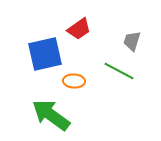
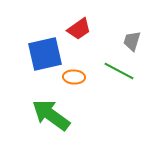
orange ellipse: moved 4 px up
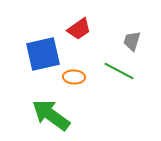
blue square: moved 2 px left
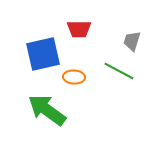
red trapezoid: rotated 35 degrees clockwise
green arrow: moved 4 px left, 5 px up
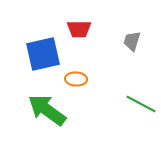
green line: moved 22 px right, 33 px down
orange ellipse: moved 2 px right, 2 px down
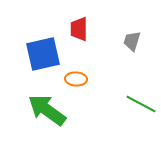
red trapezoid: rotated 90 degrees clockwise
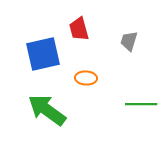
red trapezoid: rotated 15 degrees counterclockwise
gray trapezoid: moved 3 px left
orange ellipse: moved 10 px right, 1 px up
green line: rotated 28 degrees counterclockwise
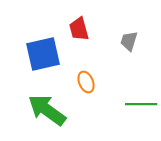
orange ellipse: moved 4 px down; rotated 65 degrees clockwise
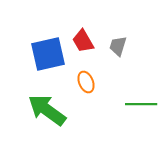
red trapezoid: moved 4 px right, 12 px down; rotated 15 degrees counterclockwise
gray trapezoid: moved 11 px left, 5 px down
blue square: moved 5 px right
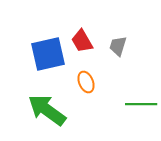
red trapezoid: moved 1 px left
